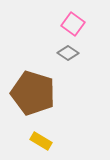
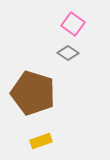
yellow rectangle: rotated 50 degrees counterclockwise
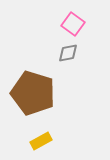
gray diamond: rotated 45 degrees counterclockwise
yellow rectangle: rotated 10 degrees counterclockwise
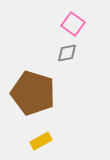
gray diamond: moved 1 px left
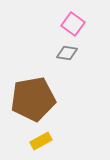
gray diamond: rotated 20 degrees clockwise
brown pentagon: moved 6 px down; rotated 27 degrees counterclockwise
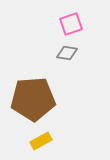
pink square: moved 2 px left; rotated 35 degrees clockwise
brown pentagon: rotated 6 degrees clockwise
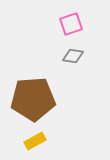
gray diamond: moved 6 px right, 3 px down
yellow rectangle: moved 6 px left
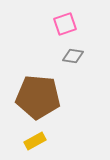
pink square: moved 6 px left
brown pentagon: moved 5 px right, 2 px up; rotated 9 degrees clockwise
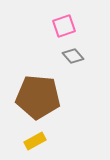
pink square: moved 1 px left, 2 px down
gray diamond: rotated 40 degrees clockwise
